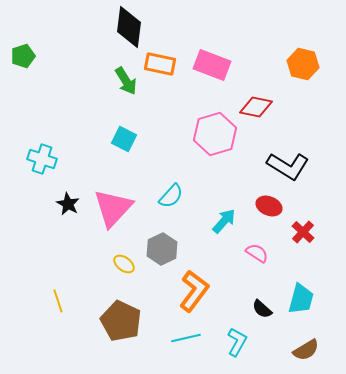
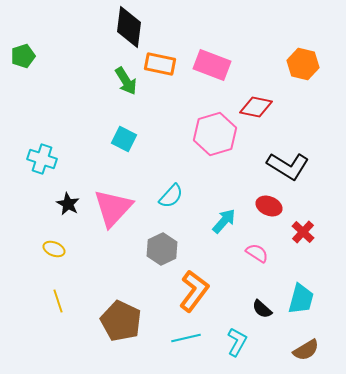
yellow ellipse: moved 70 px left, 15 px up; rotated 15 degrees counterclockwise
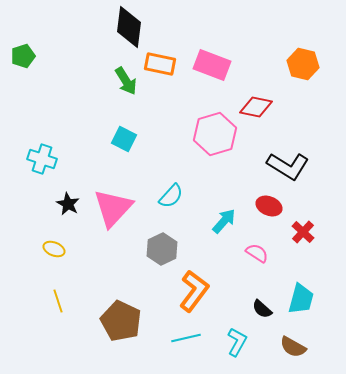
brown semicircle: moved 13 px left, 3 px up; rotated 60 degrees clockwise
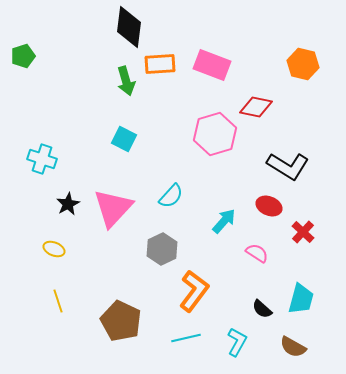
orange rectangle: rotated 16 degrees counterclockwise
green arrow: rotated 16 degrees clockwise
black star: rotated 15 degrees clockwise
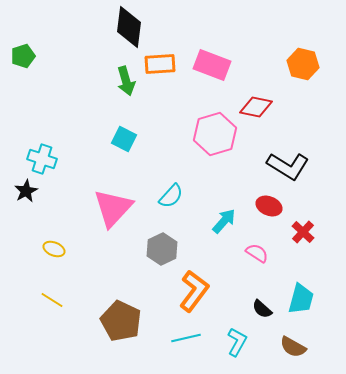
black star: moved 42 px left, 13 px up
yellow line: moved 6 px left, 1 px up; rotated 40 degrees counterclockwise
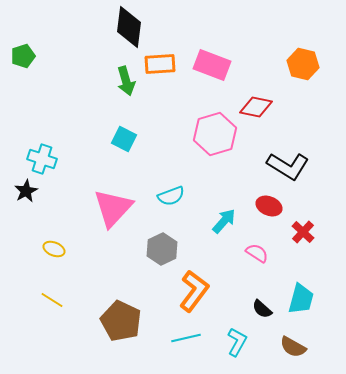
cyan semicircle: rotated 28 degrees clockwise
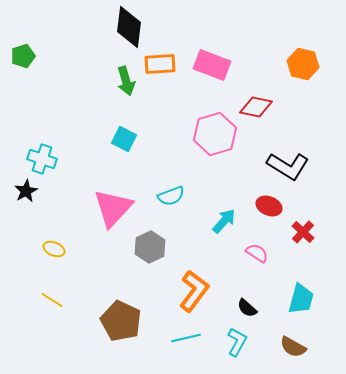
gray hexagon: moved 12 px left, 2 px up
black semicircle: moved 15 px left, 1 px up
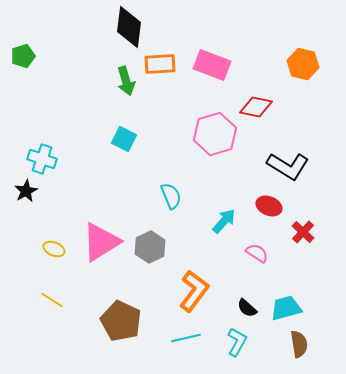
cyan semicircle: rotated 92 degrees counterclockwise
pink triangle: moved 12 px left, 34 px down; rotated 15 degrees clockwise
cyan trapezoid: moved 15 px left, 9 px down; rotated 120 degrees counterclockwise
brown semicircle: moved 6 px right, 3 px up; rotated 128 degrees counterclockwise
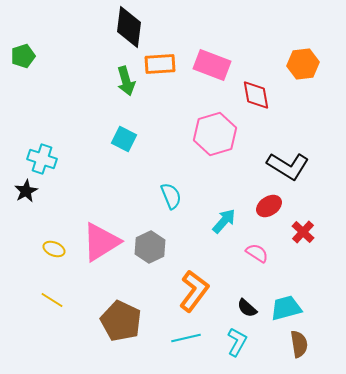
orange hexagon: rotated 20 degrees counterclockwise
red diamond: moved 12 px up; rotated 68 degrees clockwise
red ellipse: rotated 55 degrees counterclockwise
